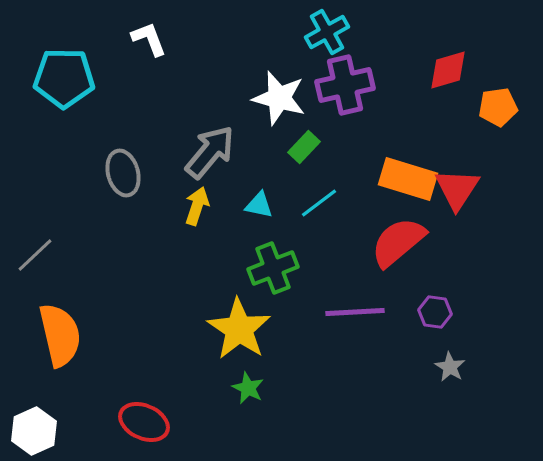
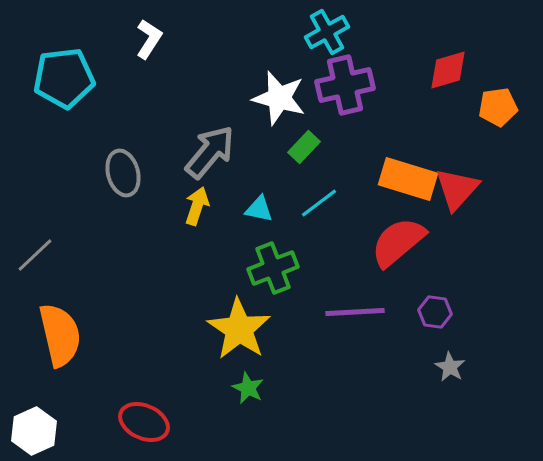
white L-shape: rotated 54 degrees clockwise
cyan pentagon: rotated 8 degrees counterclockwise
red triangle: rotated 9 degrees clockwise
cyan triangle: moved 4 px down
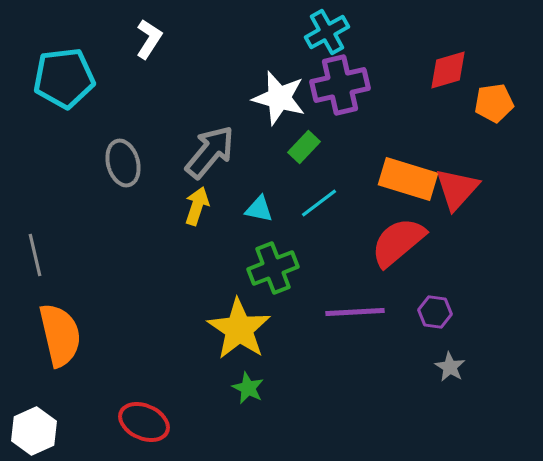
purple cross: moved 5 px left
orange pentagon: moved 4 px left, 4 px up
gray ellipse: moved 10 px up
gray line: rotated 60 degrees counterclockwise
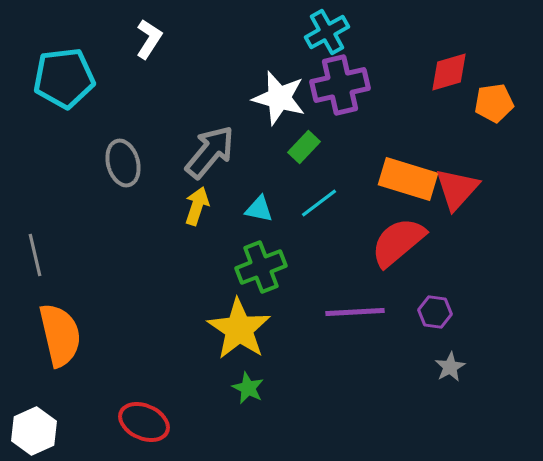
red diamond: moved 1 px right, 2 px down
green cross: moved 12 px left, 1 px up
gray star: rotated 12 degrees clockwise
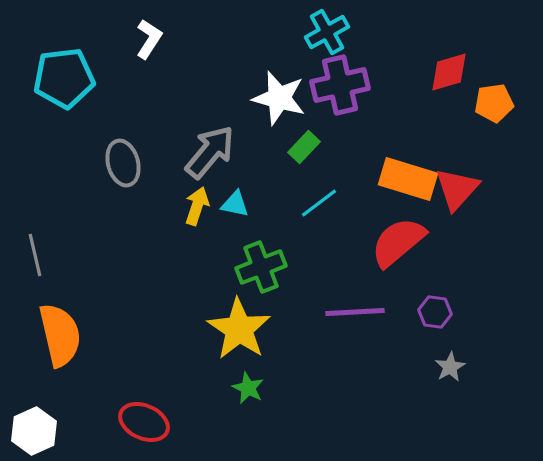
cyan triangle: moved 24 px left, 5 px up
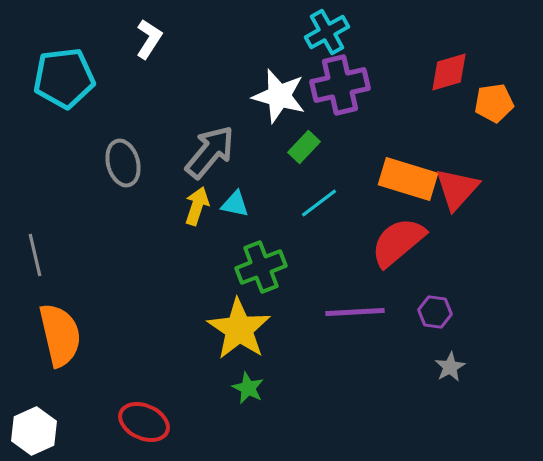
white star: moved 2 px up
